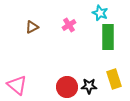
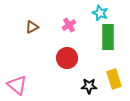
red circle: moved 29 px up
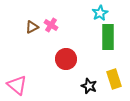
cyan star: rotated 21 degrees clockwise
pink cross: moved 18 px left; rotated 24 degrees counterclockwise
red circle: moved 1 px left, 1 px down
black star: rotated 21 degrees clockwise
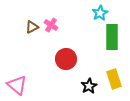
green rectangle: moved 4 px right
black star: rotated 21 degrees clockwise
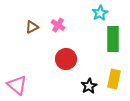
pink cross: moved 7 px right
green rectangle: moved 1 px right, 2 px down
yellow rectangle: rotated 30 degrees clockwise
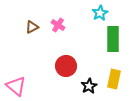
red circle: moved 7 px down
pink triangle: moved 1 px left, 1 px down
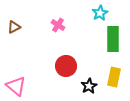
brown triangle: moved 18 px left
yellow rectangle: moved 2 px up
